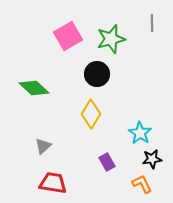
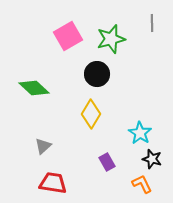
black star: rotated 24 degrees clockwise
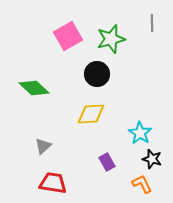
yellow diamond: rotated 56 degrees clockwise
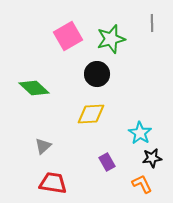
black star: moved 1 px up; rotated 24 degrees counterclockwise
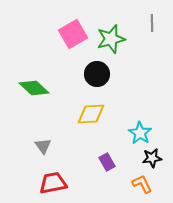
pink square: moved 5 px right, 2 px up
gray triangle: rotated 24 degrees counterclockwise
red trapezoid: rotated 20 degrees counterclockwise
